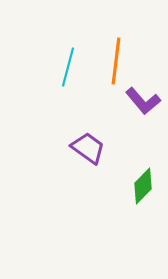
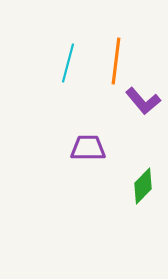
cyan line: moved 4 px up
purple trapezoid: rotated 36 degrees counterclockwise
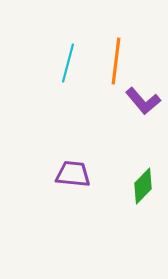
purple trapezoid: moved 15 px left, 26 px down; rotated 6 degrees clockwise
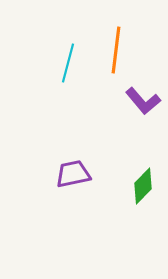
orange line: moved 11 px up
purple trapezoid: rotated 18 degrees counterclockwise
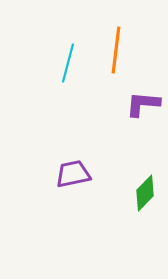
purple L-shape: moved 3 px down; rotated 135 degrees clockwise
green diamond: moved 2 px right, 7 px down
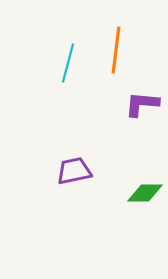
purple L-shape: moved 1 px left
purple trapezoid: moved 1 px right, 3 px up
green diamond: rotated 45 degrees clockwise
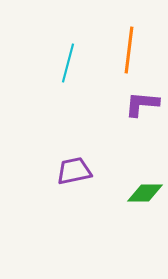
orange line: moved 13 px right
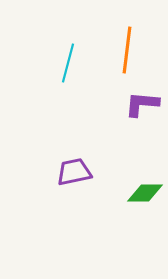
orange line: moved 2 px left
purple trapezoid: moved 1 px down
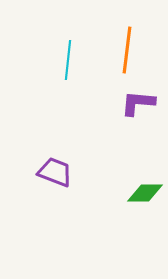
cyan line: moved 3 px up; rotated 9 degrees counterclockwise
purple L-shape: moved 4 px left, 1 px up
purple trapezoid: moved 19 px left; rotated 33 degrees clockwise
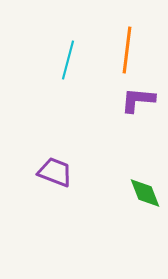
cyan line: rotated 9 degrees clockwise
purple L-shape: moved 3 px up
green diamond: rotated 69 degrees clockwise
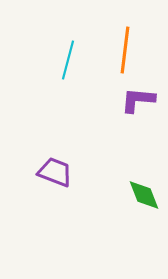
orange line: moved 2 px left
green diamond: moved 1 px left, 2 px down
